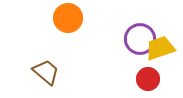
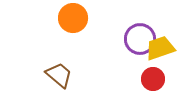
orange circle: moved 5 px right
brown trapezoid: moved 13 px right, 3 px down
red circle: moved 5 px right
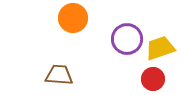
purple circle: moved 13 px left
brown trapezoid: rotated 36 degrees counterclockwise
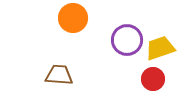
purple circle: moved 1 px down
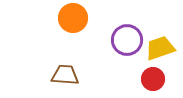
brown trapezoid: moved 6 px right
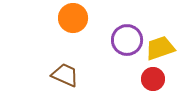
brown trapezoid: rotated 20 degrees clockwise
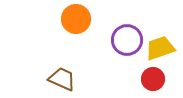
orange circle: moved 3 px right, 1 px down
brown trapezoid: moved 3 px left, 4 px down
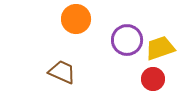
brown trapezoid: moved 7 px up
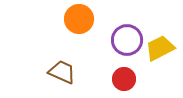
orange circle: moved 3 px right
yellow trapezoid: rotated 8 degrees counterclockwise
red circle: moved 29 px left
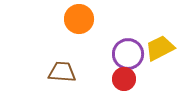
purple circle: moved 1 px right, 14 px down
brown trapezoid: rotated 20 degrees counterclockwise
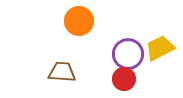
orange circle: moved 2 px down
